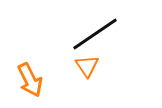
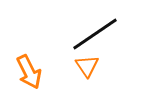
orange arrow: moved 1 px left, 8 px up
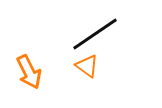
orange triangle: rotated 20 degrees counterclockwise
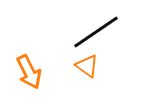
black line: moved 1 px right, 2 px up
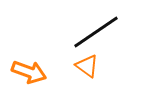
orange arrow: rotated 44 degrees counterclockwise
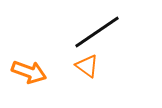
black line: moved 1 px right
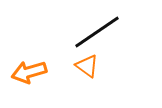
orange arrow: rotated 144 degrees clockwise
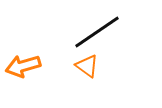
orange arrow: moved 6 px left, 6 px up
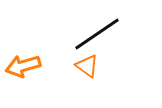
black line: moved 2 px down
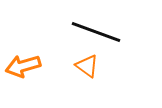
black line: moved 1 px left, 2 px up; rotated 54 degrees clockwise
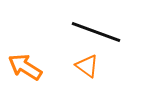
orange arrow: moved 2 px right, 1 px down; rotated 48 degrees clockwise
